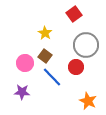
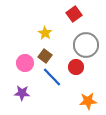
purple star: moved 1 px down
orange star: rotated 30 degrees counterclockwise
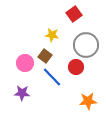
yellow star: moved 7 px right, 2 px down; rotated 24 degrees counterclockwise
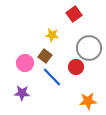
gray circle: moved 3 px right, 3 px down
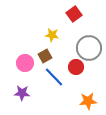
brown square: rotated 24 degrees clockwise
blue line: moved 2 px right
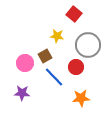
red square: rotated 14 degrees counterclockwise
yellow star: moved 5 px right, 1 px down
gray circle: moved 1 px left, 3 px up
orange star: moved 7 px left, 3 px up
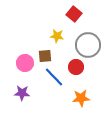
brown square: rotated 24 degrees clockwise
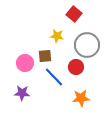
gray circle: moved 1 px left
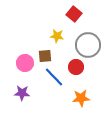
gray circle: moved 1 px right
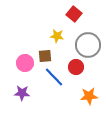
orange star: moved 8 px right, 2 px up
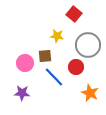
orange star: moved 1 px right, 3 px up; rotated 30 degrees clockwise
